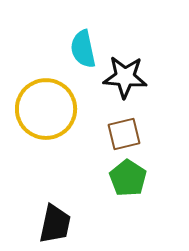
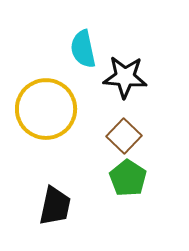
brown square: moved 2 px down; rotated 32 degrees counterclockwise
black trapezoid: moved 18 px up
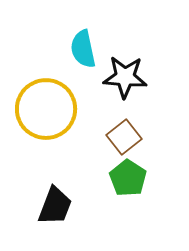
brown square: moved 1 px down; rotated 8 degrees clockwise
black trapezoid: rotated 9 degrees clockwise
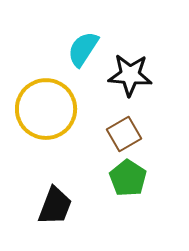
cyan semicircle: rotated 45 degrees clockwise
black star: moved 5 px right, 2 px up
brown square: moved 3 px up; rotated 8 degrees clockwise
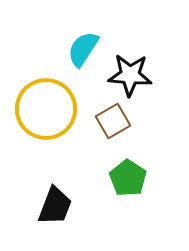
brown square: moved 11 px left, 13 px up
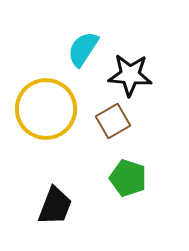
green pentagon: rotated 15 degrees counterclockwise
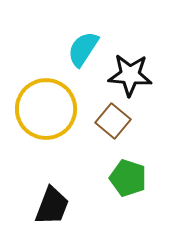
brown square: rotated 20 degrees counterclockwise
black trapezoid: moved 3 px left
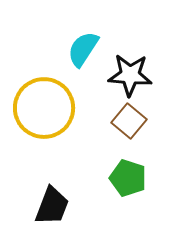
yellow circle: moved 2 px left, 1 px up
brown square: moved 16 px right
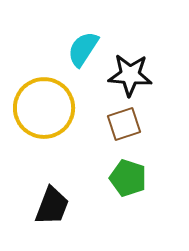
brown square: moved 5 px left, 3 px down; rotated 32 degrees clockwise
